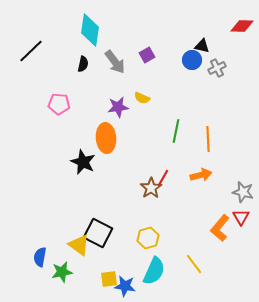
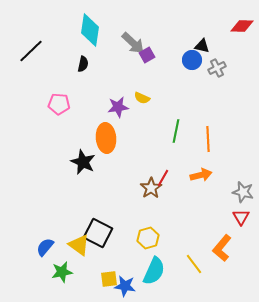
gray arrow: moved 18 px right, 19 px up; rotated 10 degrees counterclockwise
orange L-shape: moved 2 px right, 20 px down
blue semicircle: moved 5 px right, 10 px up; rotated 30 degrees clockwise
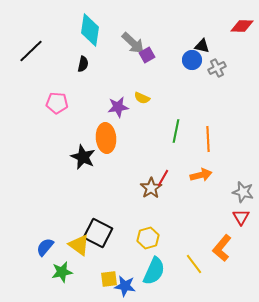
pink pentagon: moved 2 px left, 1 px up
black star: moved 5 px up
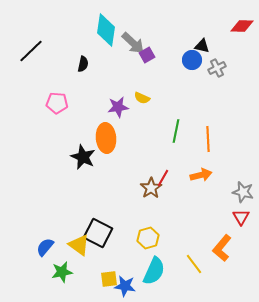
cyan diamond: moved 16 px right
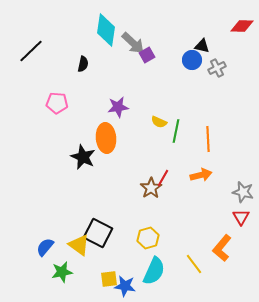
yellow semicircle: moved 17 px right, 24 px down
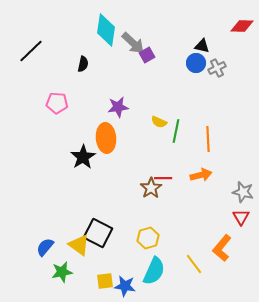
blue circle: moved 4 px right, 3 px down
black star: rotated 15 degrees clockwise
red line: rotated 60 degrees clockwise
yellow square: moved 4 px left, 2 px down
